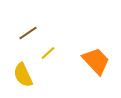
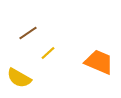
orange trapezoid: moved 3 px right, 1 px down; rotated 24 degrees counterclockwise
yellow semicircle: moved 4 px left, 3 px down; rotated 35 degrees counterclockwise
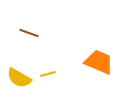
brown line: moved 1 px right; rotated 54 degrees clockwise
yellow line: moved 21 px down; rotated 28 degrees clockwise
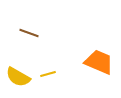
yellow semicircle: moved 1 px left, 1 px up
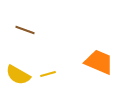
brown line: moved 4 px left, 3 px up
yellow semicircle: moved 2 px up
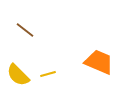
brown line: rotated 18 degrees clockwise
yellow semicircle: rotated 15 degrees clockwise
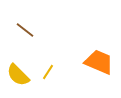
yellow line: moved 2 px up; rotated 42 degrees counterclockwise
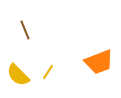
brown line: rotated 30 degrees clockwise
orange trapezoid: rotated 136 degrees clockwise
